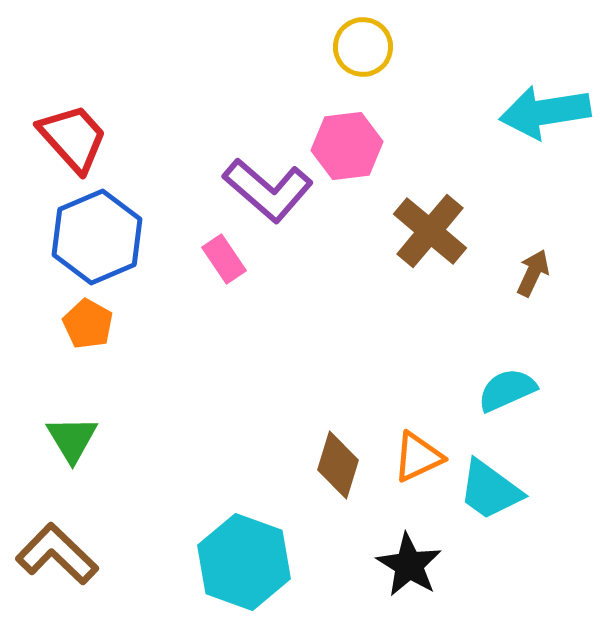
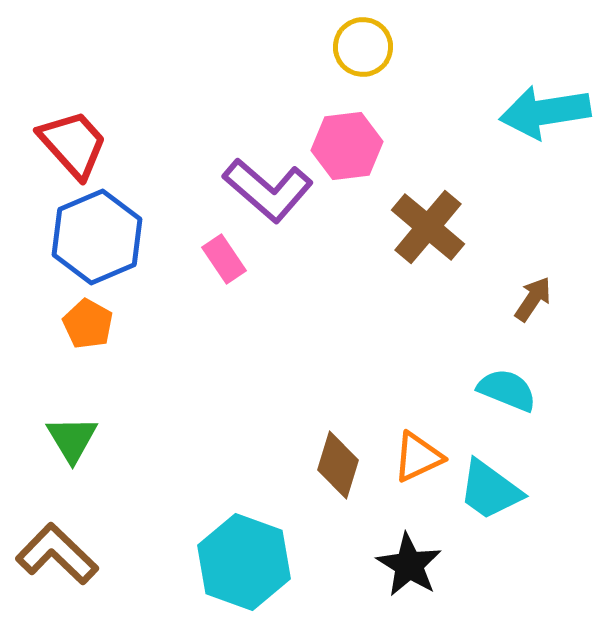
red trapezoid: moved 6 px down
brown cross: moved 2 px left, 4 px up
brown arrow: moved 26 px down; rotated 9 degrees clockwise
cyan semicircle: rotated 46 degrees clockwise
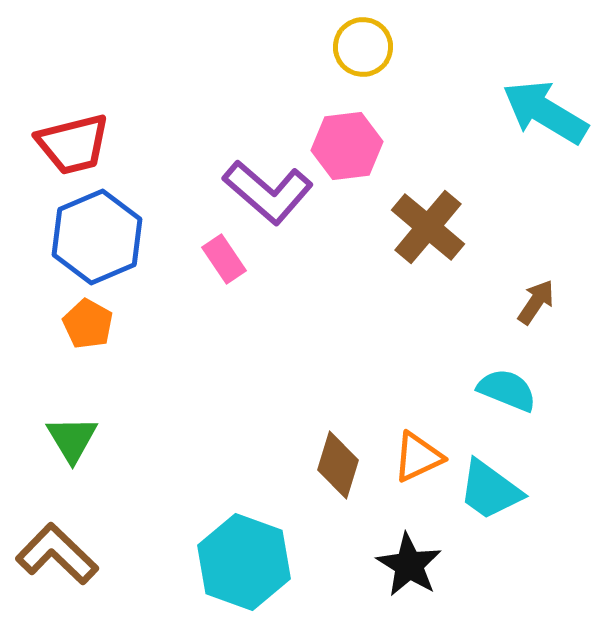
cyan arrow: rotated 40 degrees clockwise
red trapezoid: rotated 118 degrees clockwise
purple L-shape: moved 2 px down
brown arrow: moved 3 px right, 3 px down
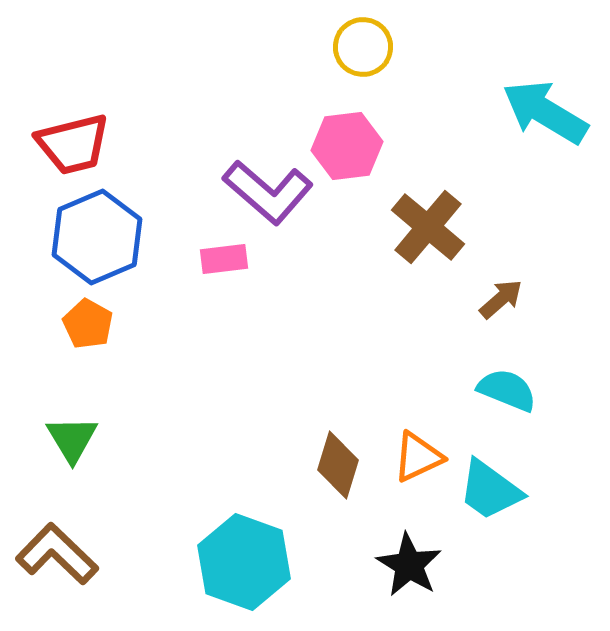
pink rectangle: rotated 63 degrees counterclockwise
brown arrow: moved 35 px left, 3 px up; rotated 15 degrees clockwise
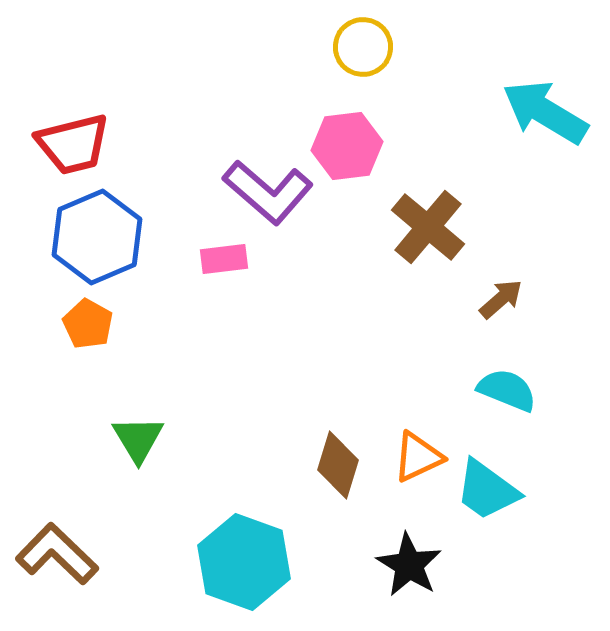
green triangle: moved 66 px right
cyan trapezoid: moved 3 px left
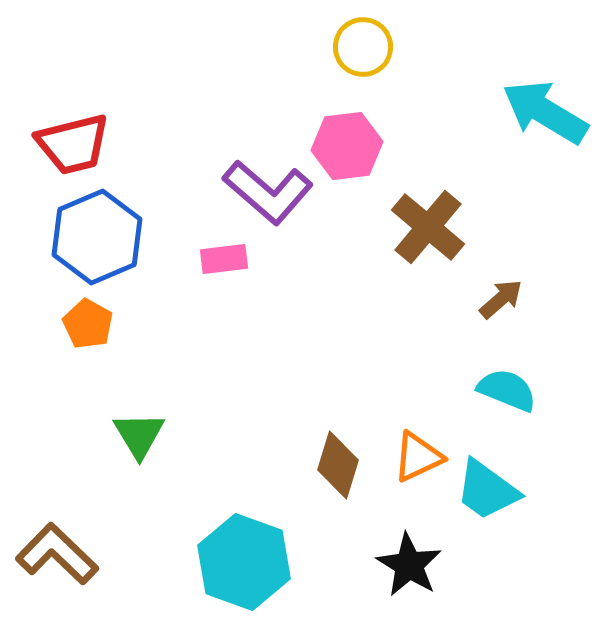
green triangle: moved 1 px right, 4 px up
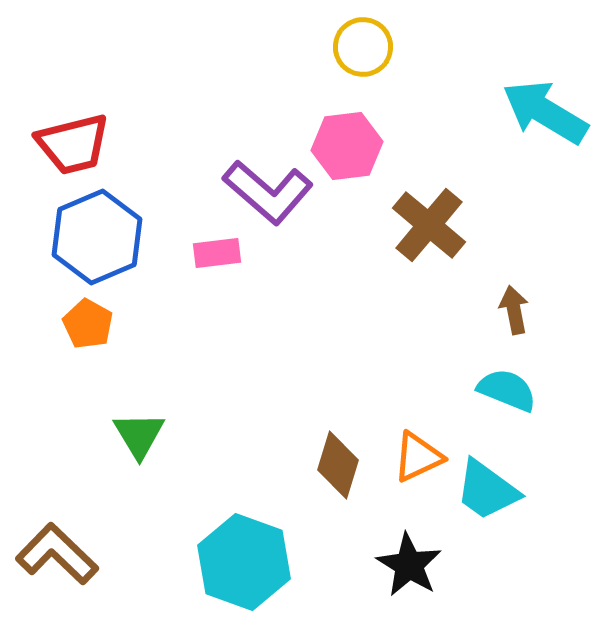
brown cross: moved 1 px right, 2 px up
pink rectangle: moved 7 px left, 6 px up
brown arrow: moved 13 px right, 11 px down; rotated 60 degrees counterclockwise
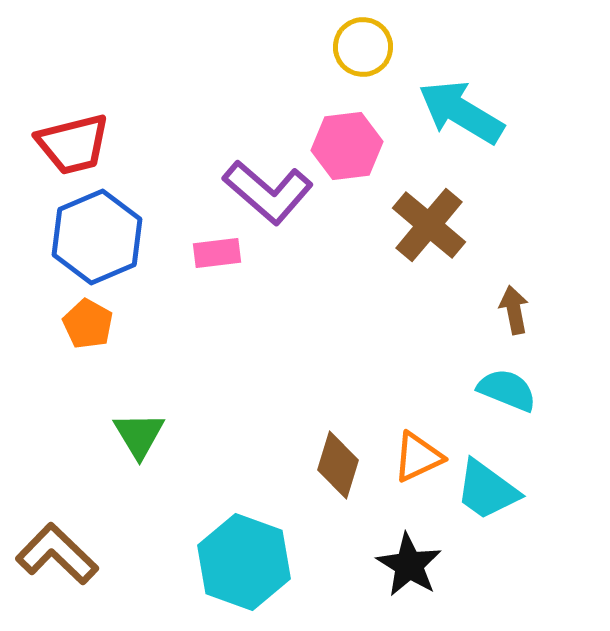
cyan arrow: moved 84 px left
